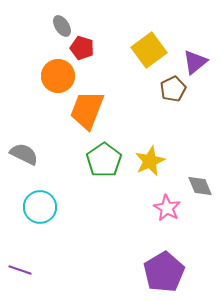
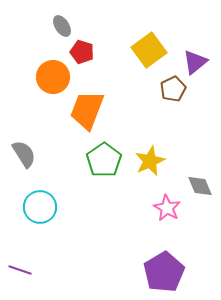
red pentagon: moved 4 px down
orange circle: moved 5 px left, 1 px down
gray semicircle: rotated 32 degrees clockwise
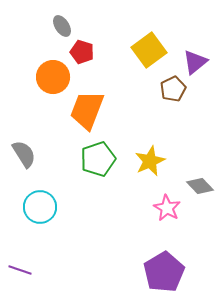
green pentagon: moved 6 px left, 1 px up; rotated 16 degrees clockwise
gray diamond: rotated 20 degrees counterclockwise
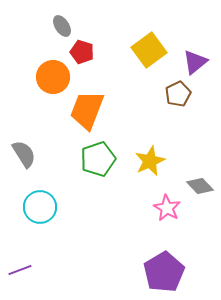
brown pentagon: moved 5 px right, 5 px down
purple line: rotated 40 degrees counterclockwise
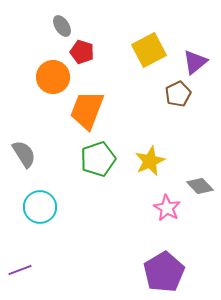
yellow square: rotated 8 degrees clockwise
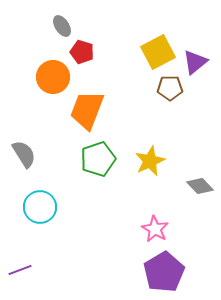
yellow square: moved 9 px right, 2 px down
brown pentagon: moved 8 px left, 6 px up; rotated 25 degrees clockwise
pink star: moved 12 px left, 21 px down
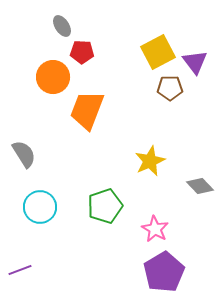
red pentagon: rotated 15 degrees counterclockwise
purple triangle: rotated 28 degrees counterclockwise
green pentagon: moved 7 px right, 47 px down
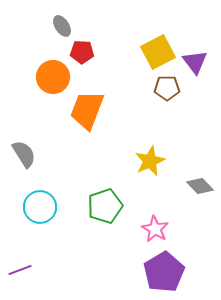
brown pentagon: moved 3 px left
